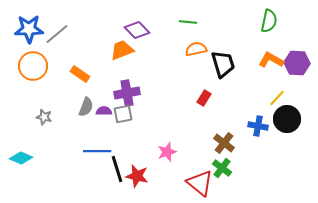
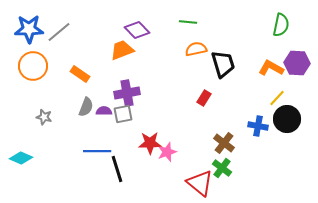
green semicircle: moved 12 px right, 4 px down
gray line: moved 2 px right, 2 px up
orange L-shape: moved 8 px down
red star: moved 13 px right, 33 px up; rotated 15 degrees counterclockwise
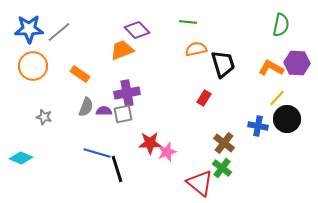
blue line: moved 2 px down; rotated 16 degrees clockwise
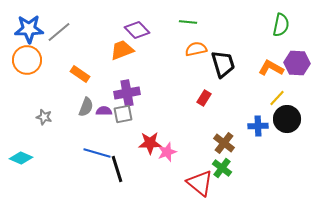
orange circle: moved 6 px left, 6 px up
blue cross: rotated 12 degrees counterclockwise
